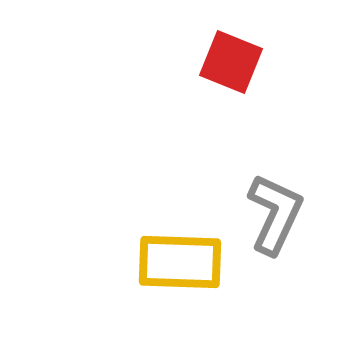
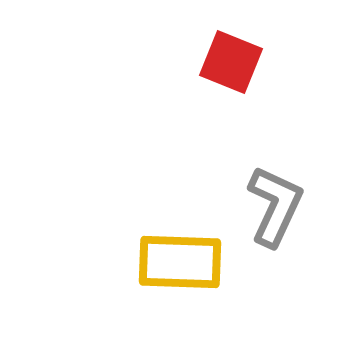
gray L-shape: moved 8 px up
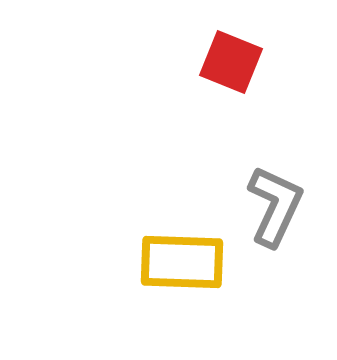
yellow rectangle: moved 2 px right
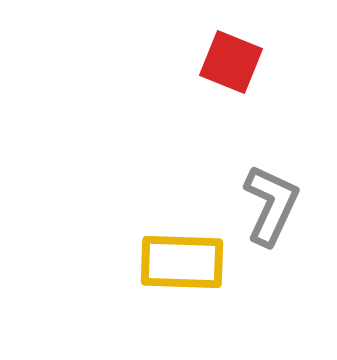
gray L-shape: moved 4 px left, 1 px up
